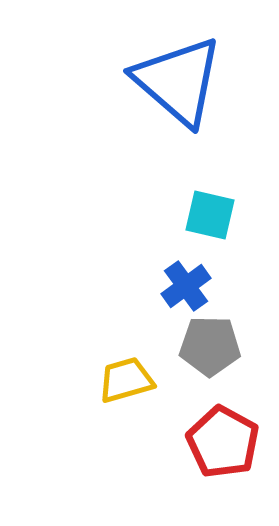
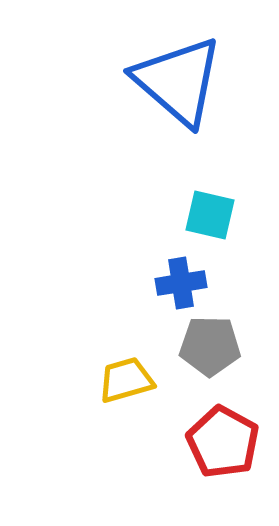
blue cross: moved 5 px left, 3 px up; rotated 27 degrees clockwise
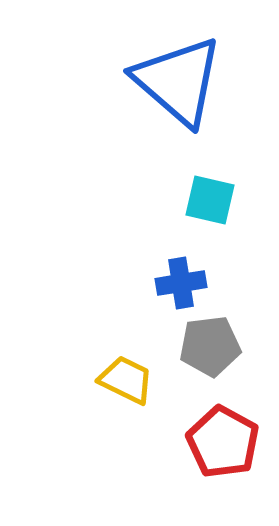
cyan square: moved 15 px up
gray pentagon: rotated 8 degrees counterclockwise
yellow trapezoid: rotated 42 degrees clockwise
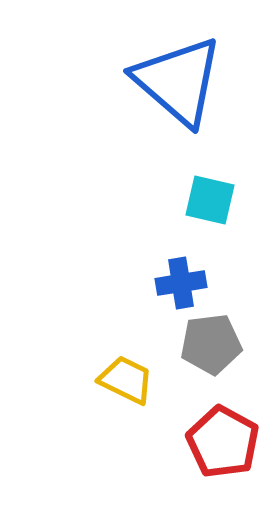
gray pentagon: moved 1 px right, 2 px up
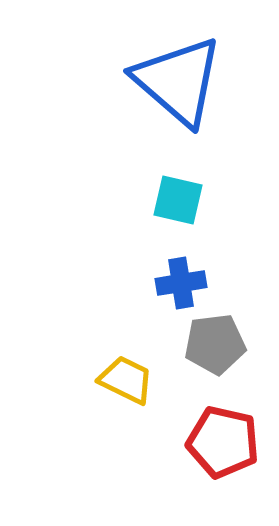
cyan square: moved 32 px left
gray pentagon: moved 4 px right
red pentagon: rotated 16 degrees counterclockwise
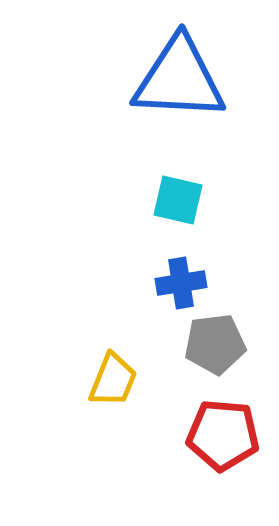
blue triangle: moved 1 px right, 2 px up; rotated 38 degrees counterclockwise
yellow trapezoid: moved 13 px left; rotated 86 degrees clockwise
red pentagon: moved 7 px up; rotated 8 degrees counterclockwise
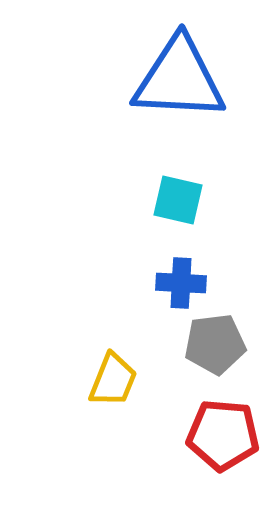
blue cross: rotated 12 degrees clockwise
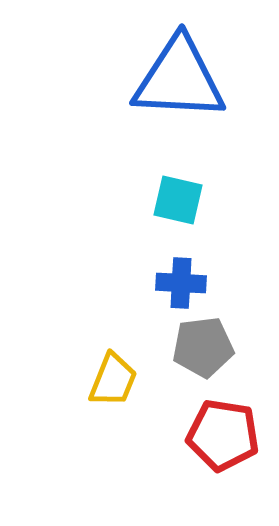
gray pentagon: moved 12 px left, 3 px down
red pentagon: rotated 4 degrees clockwise
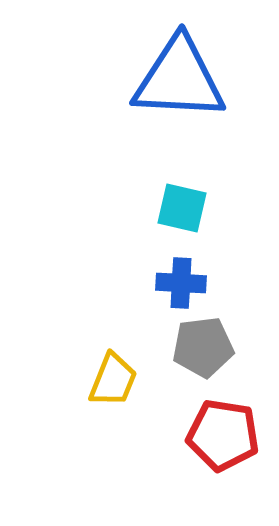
cyan square: moved 4 px right, 8 px down
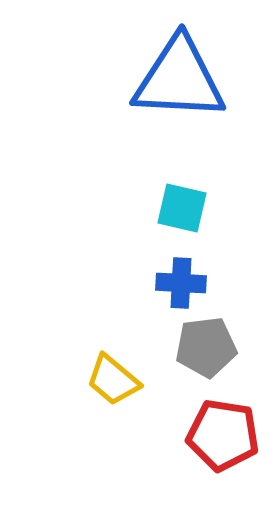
gray pentagon: moved 3 px right
yellow trapezoid: rotated 108 degrees clockwise
